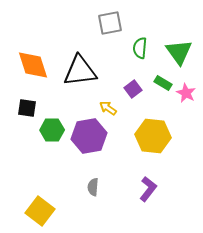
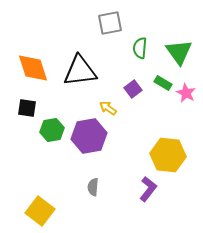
orange diamond: moved 3 px down
green hexagon: rotated 10 degrees counterclockwise
yellow hexagon: moved 15 px right, 19 px down
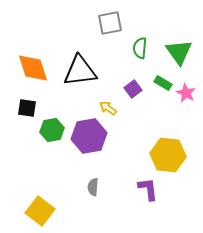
purple L-shape: rotated 45 degrees counterclockwise
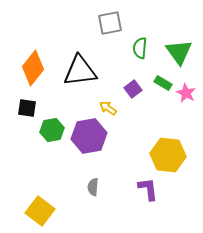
orange diamond: rotated 56 degrees clockwise
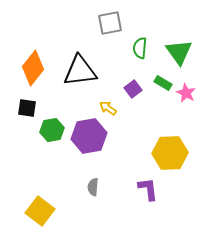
yellow hexagon: moved 2 px right, 2 px up; rotated 8 degrees counterclockwise
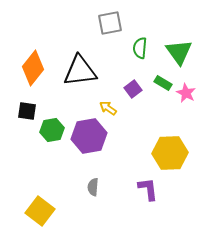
black square: moved 3 px down
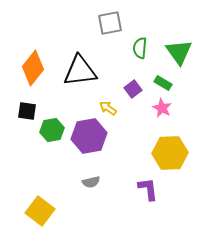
pink star: moved 24 px left, 15 px down
gray semicircle: moved 2 px left, 5 px up; rotated 108 degrees counterclockwise
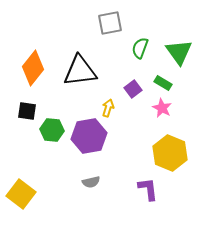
green semicircle: rotated 15 degrees clockwise
yellow arrow: rotated 72 degrees clockwise
green hexagon: rotated 15 degrees clockwise
yellow hexagon: rotated 24 degrees clockwise
yellow square: moved 19 px left, 17 px up
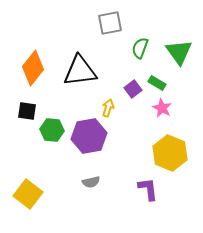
green rectangle: moved 6 px left
yellow square: moved 7 px right
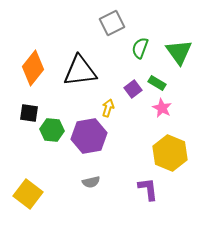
gray square: moved 2 px right; rotated 15 degrees counterclockwise
black square: moved 2 px right, 2 px down
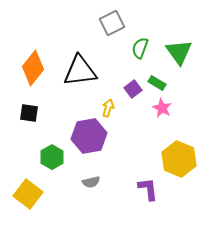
green hexagon: moved 27 px down; rotated 25 degrees clockwise
yellow hexagon: moved 9 px right, 6 px down
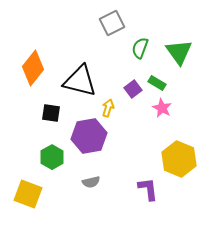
black triangle: moved 10 px down; rotated 21 degrees clockwise
black square: moved 22 px right
yellow square: rotated 16 degrees counterclockwise
